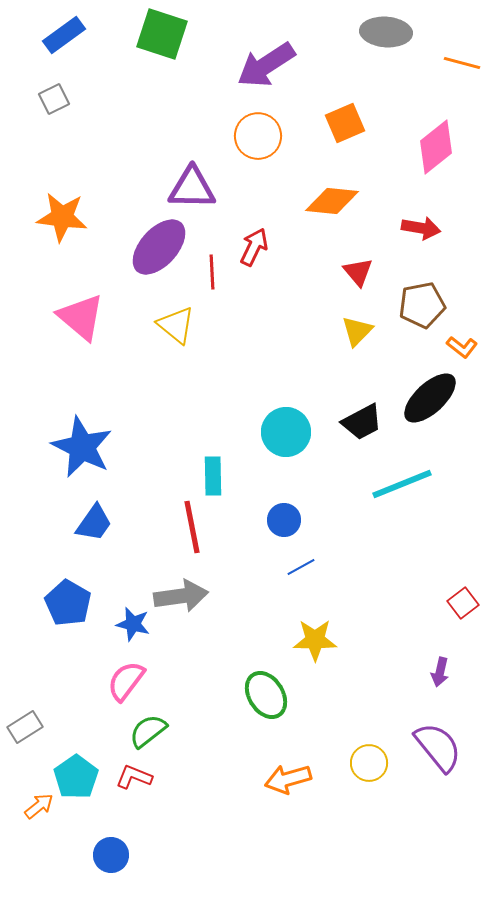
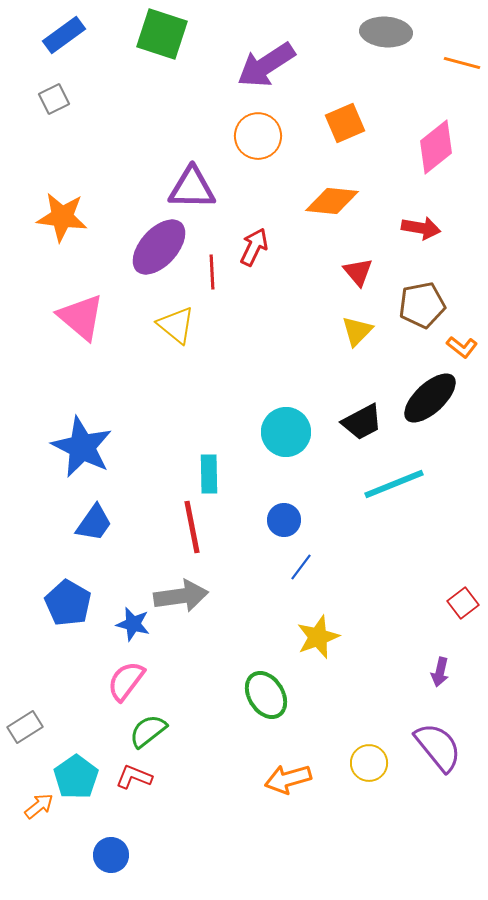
cyan rectangle at (213, 476): moved 4 px left, 2 px up
cyan line at (402, 484): moved 8 px left
blue line at (301, 567): rotated 24 degrees counterclockwise
yellow star at (315, 640): moved 3 px right, 3 px up; rotated 21 degrees counterclockwise
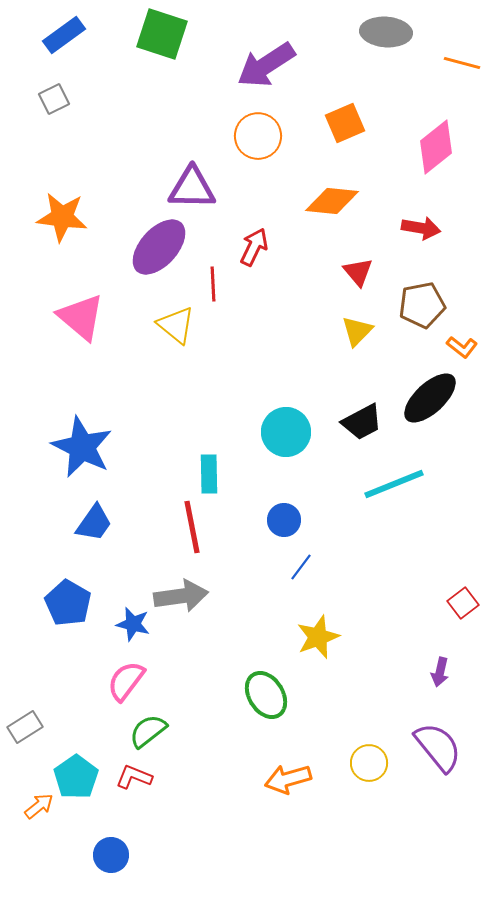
red line at (212, 272): moved 1 px right, 12 px down
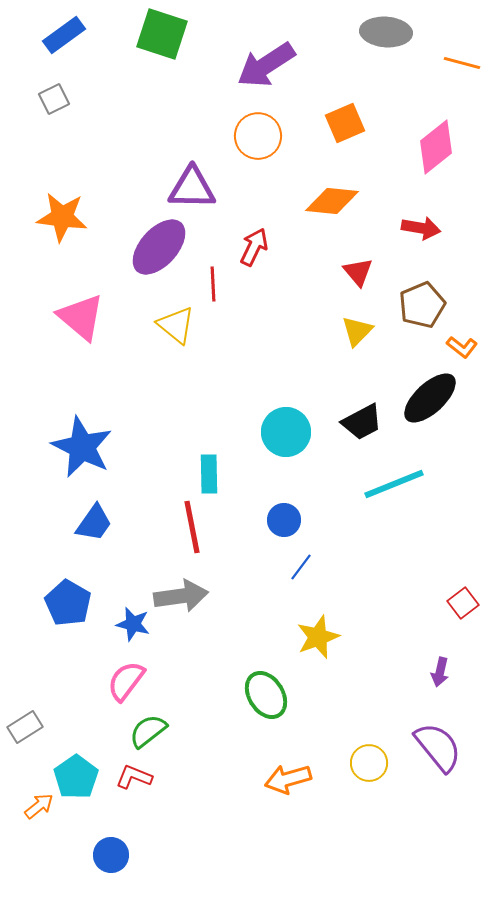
brown pentagon at (422, 305): rotated 12 degrees counterclockwise
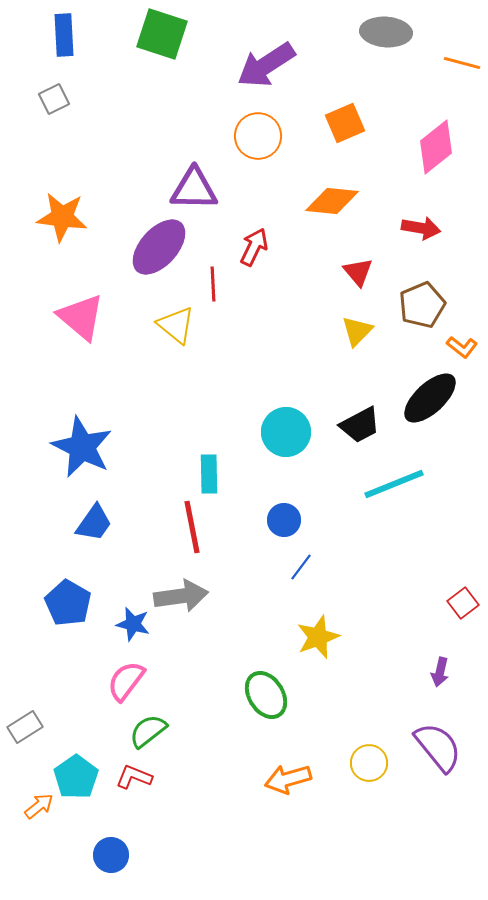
blue rectangle at (64, 35): rotated 57 degrees counterclockwise
purple triangle at (192, 188): moved 2 px right, 1 px down
black trapezoid at (362, 422): moved 2 px left, 3 px down
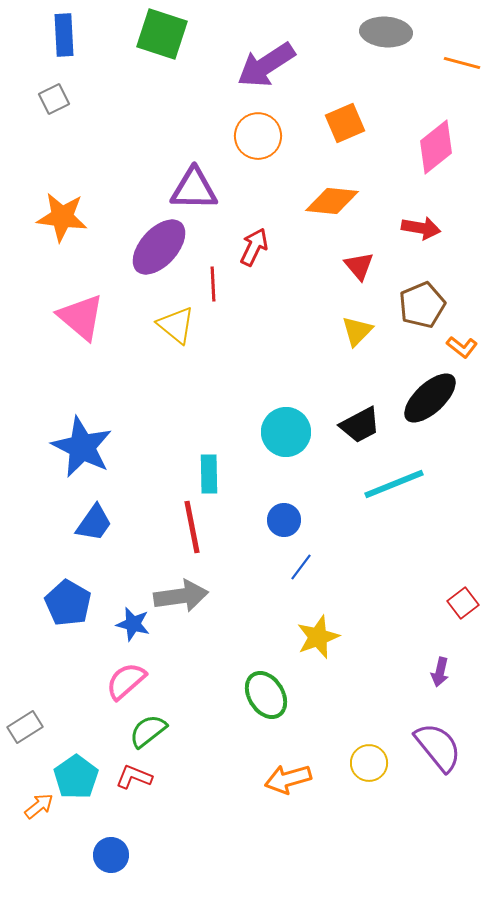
red triangle at (358, 272): moved 1 px right, 6 px up
pink semicircle at (126, 681): rotated 12 degrees clockwise
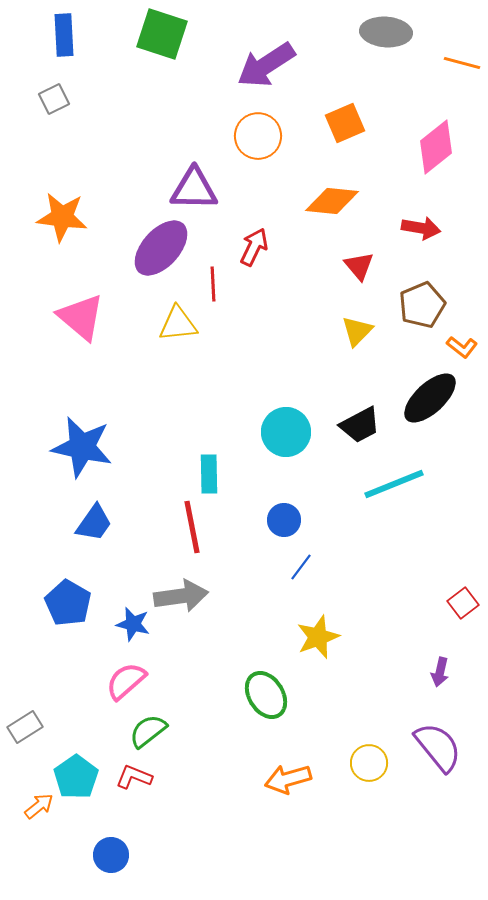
purple ellipse at (159, 247): moved 2 px right, 1 px down
yellow triangle at (176, 325): moved 2 px right, 1 px up; rotated 45 degrees counterclockwise
blue star at (82, 447): rotated 14 degrees counterclockwise
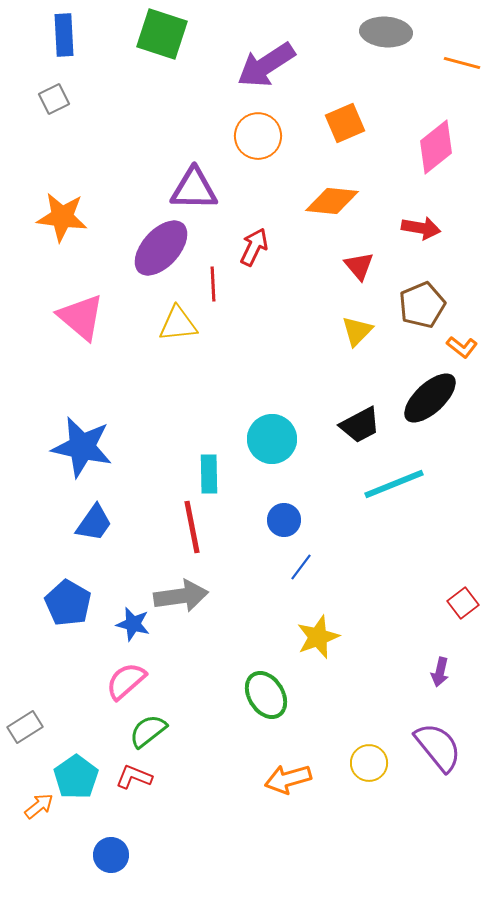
cyan circle at (286, 432): moved 14 px left, 7 px down
